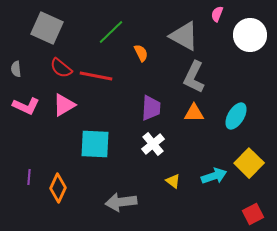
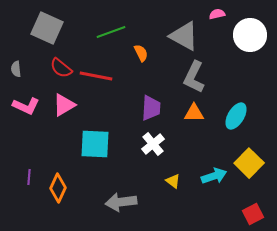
pink semicircle: rotated 56 degrees clockwise
green line: rotated 24 degrees clockwise
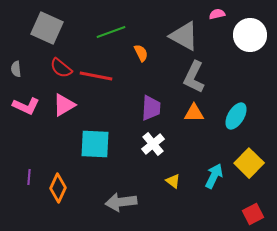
cyan arrow: rotated 45 degrees counterclockwise
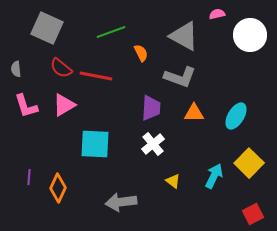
gray L-shape: moved 14 px left; rotated 96 degrees counterclockwise
pink L-shape: rotated 48 degrees clockwise
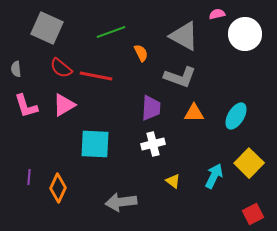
white circle: moved 5 px left, 1 px up
white cross: rotated 25 degrees clockwise
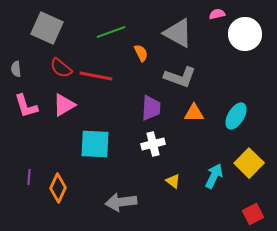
gray triangle: moved 6 px left, 3 px up
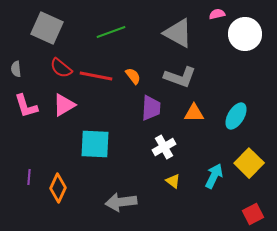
orange semicircle: moved 8 px left, 23 px down; rotated 12 degrees counterclockwise
white cross: moved 11 px right, 3 px down; rotated 15 degrees counterclockwise
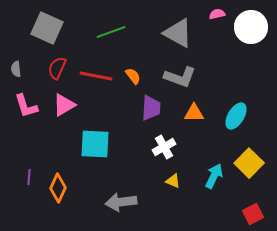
white circle: moved 6 px right, 7 px up
red semicircle: moved 4 px left; rotated 75 degrees clockwise
yellow triangle: rotated 14 degrees counterclockwise
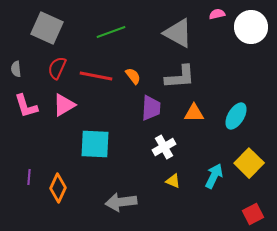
gray L-shape: rotated 24 degrees counterclockwise
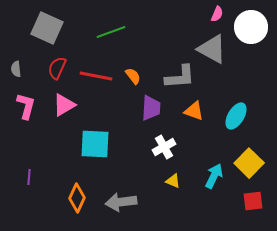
pink semicircle: rotated 126 degrees clockwise
gray triangle: moved 34 px right, 16 px down
pink L-shape: rotated 148 degrees counterclockwise
orange triangle: moved 2 px up; rotated 20 degrees clockwise
orange diamond: moved 19 px right, 10 px down
red square: moved 13 px up; rotated 20 degrees clockwise
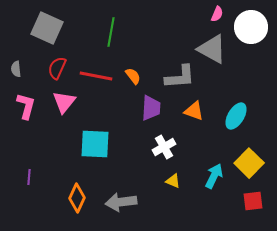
green line: rotated 60 degrees counterclockwise
pink triangle: moved 3 px up; rotated 20 degrees counterclockwise
